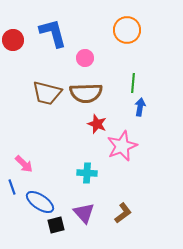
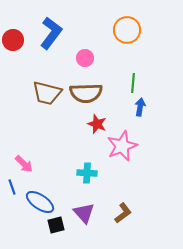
blue L-shape: moved 2 px left; rotated 52 degrees clockwise
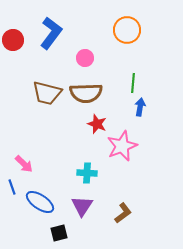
purple triangle: moved 2 px left, 7 px up; rotated 15 degrees clockwise
black square: moved 3 px right, 8 px down
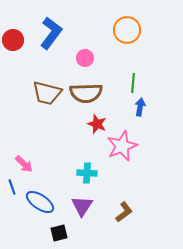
brown L-shape: moved 1 px right, 1 px up
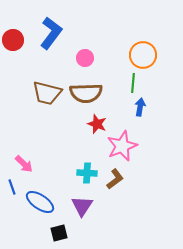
orange circle: moved 16 px right, 25 px down
brown L-shape: moved 9 px left, 33 px up
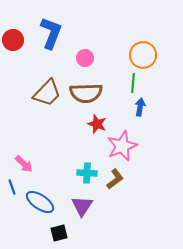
blue L-shape: rotated 16 degrees counterclockwise
brown trapezoid: rotated 60 degrees counterclockwise
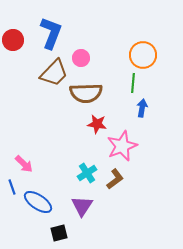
pink circle: moved 4 px left
brown trapezoid: moved 7 px right, 20 px up
blue arrow: moved 2 px right, 1 px down
red star: rotated 12 degrees counterclockwise
cyan cross: rotated 36 degrees counterclockwise
blue ellipse: moved 2 px left
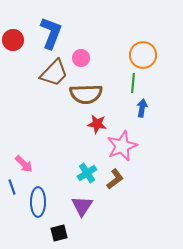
brown semicircle: moved 1 px down
blue ellipse: rotated 56 degrees clockwise
